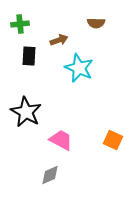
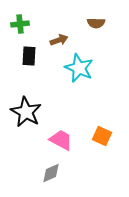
orange square: moved 11 px left, 4 px up
gray diamond: moved 1 px right, 2 px up
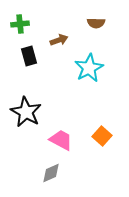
black rectangle: rotated 18 degrees counterclockwise
cyan star: moved 10 px right; rotated 20 degrees clockwise
orange square: rotated 18 degrees clockwise
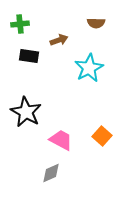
black rectangle: rotated 66 degrees counterclockwise
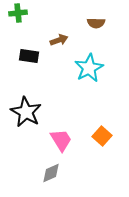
green cross: moved 2 px left, 11 px up
pink trapezoid: rotated 30 degrees clockwise
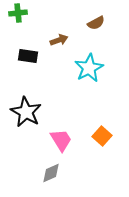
brown semicircle: rotated 30 degrees counterclockwise
black rectangle: moved 1 px left
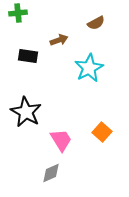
orange square: moved 4 px up
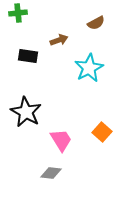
gray diamond: rotated 30 degrees clockwise
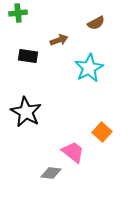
pink trapezoid: moved 12 px right, 12 px down; rotated 20 degrees counterclockwise
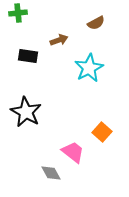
gray diamond: rotated 55 degrees clockwise
